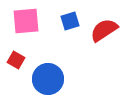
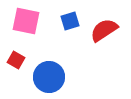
pink square: rotated 16 degrees clockwise
blue circle: moved 1 px right, 2 px up
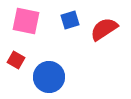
blue square: moved 1 px up
red semicircle: moved 1 px up
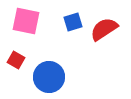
blue square: moved 3 px right, 2 px down
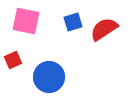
red square: moved 3 px left; rotated 36 degrees clockwise
